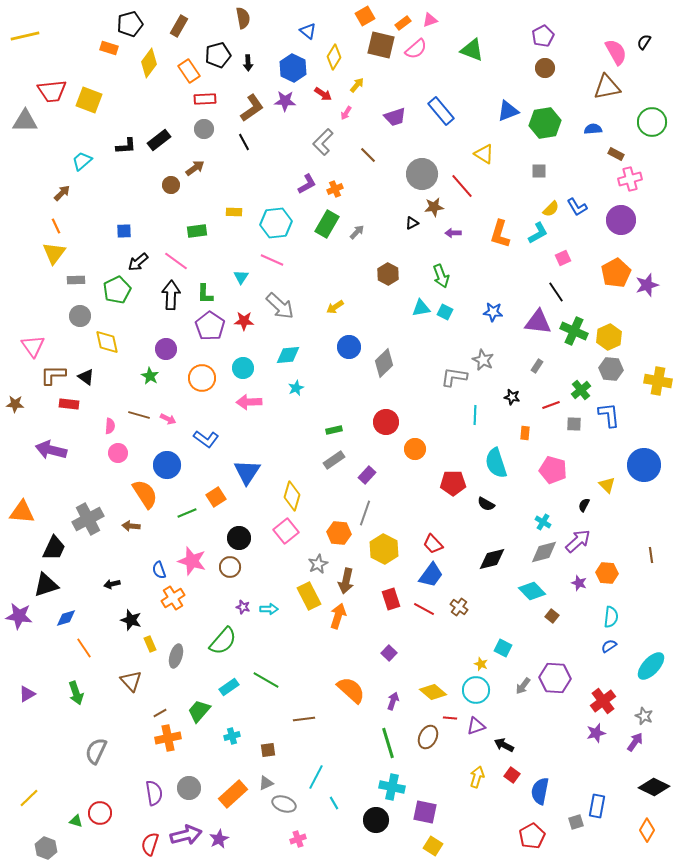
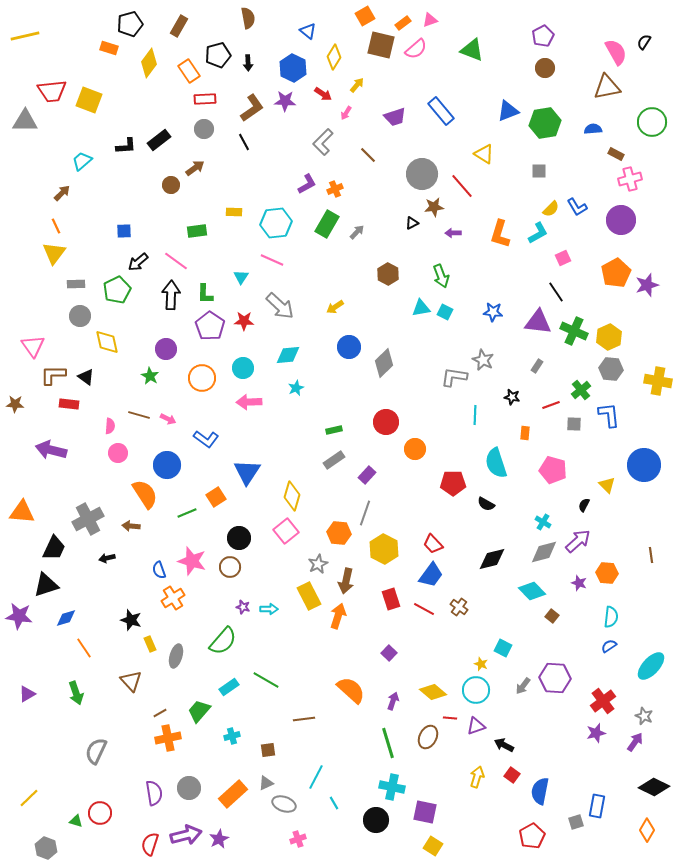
brown semicircle at (243, 18): moved 5 px right
gray rectangle at (76, 280): moved 4 px down
black arrow at (112, 584): moved 5 px left, 26 px up
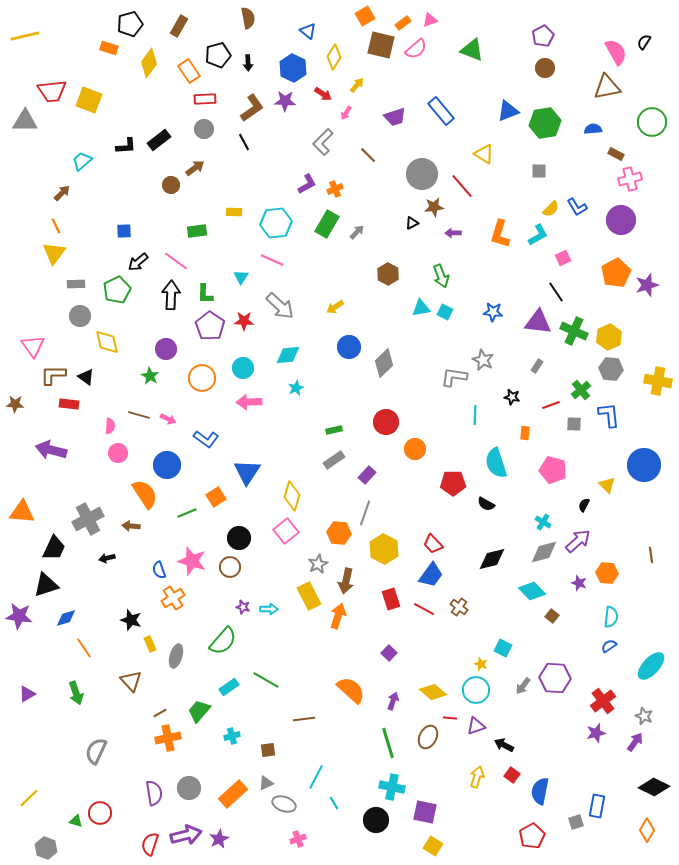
cyan L-shape at (538, 233): moved 2 px down
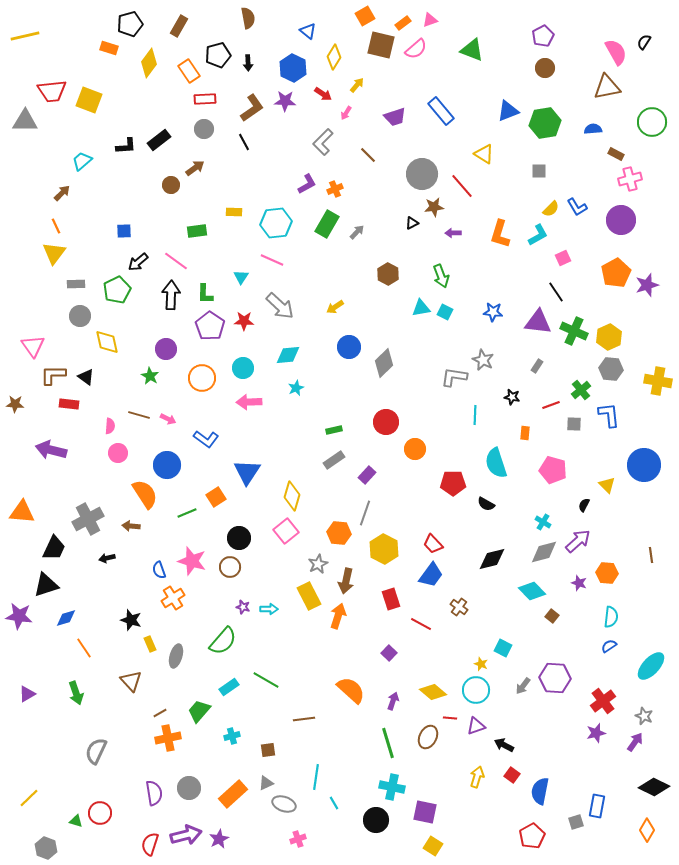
red line at (424, 609): moved 3 px left, 15 px down
cyan line at (316, 777): rotated 20 degrees counterclockwise
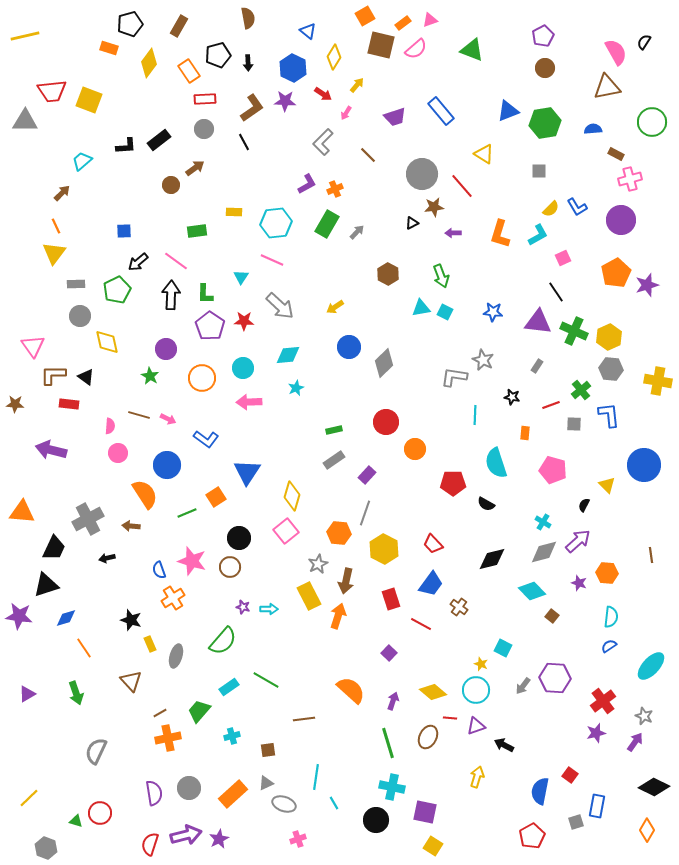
blue trapezoid at (431, 575): moved 9 px down
red square at (512, 775): moved 58 px right
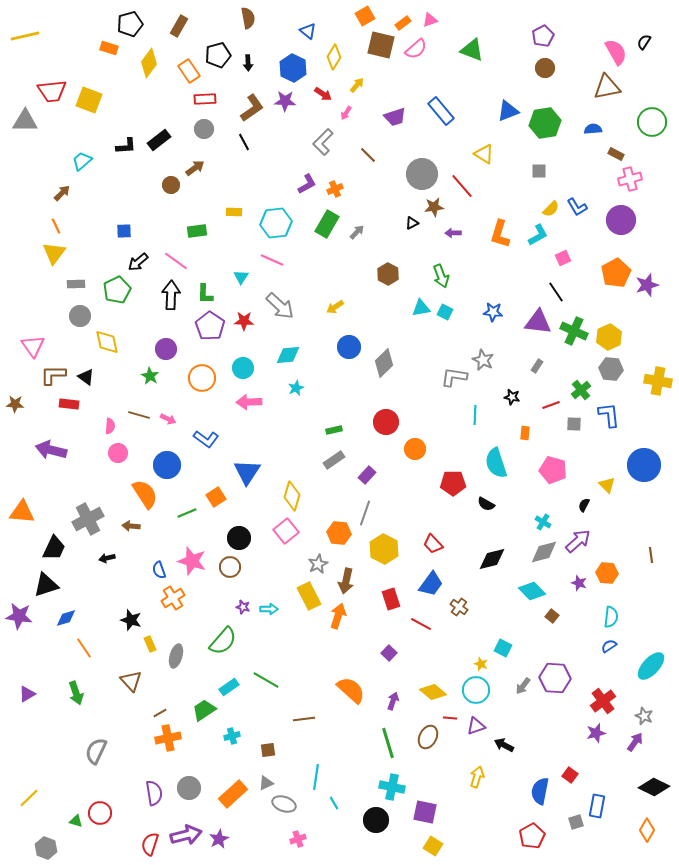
green trapezoid at (199, 711): moved 5 px right, 1 px up; rotated 15 degrees clockwise
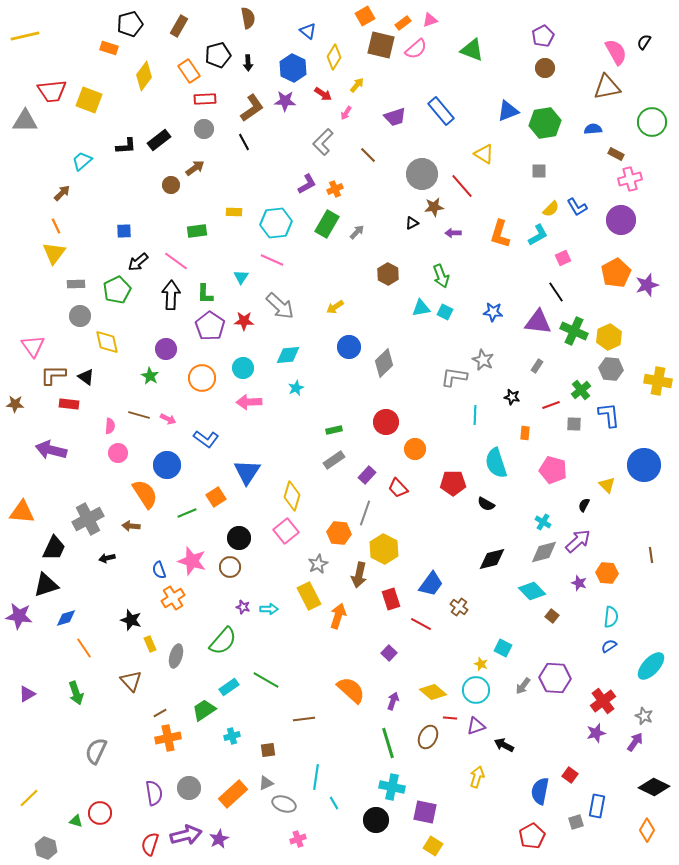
yellow diamond at (149, 63): moved 5 px left, 13 px down
red trapezoid at (433, 544): moved 35 px left, 56 px up
brown arrow at (346, 581): moved 13 px right, 6 px up
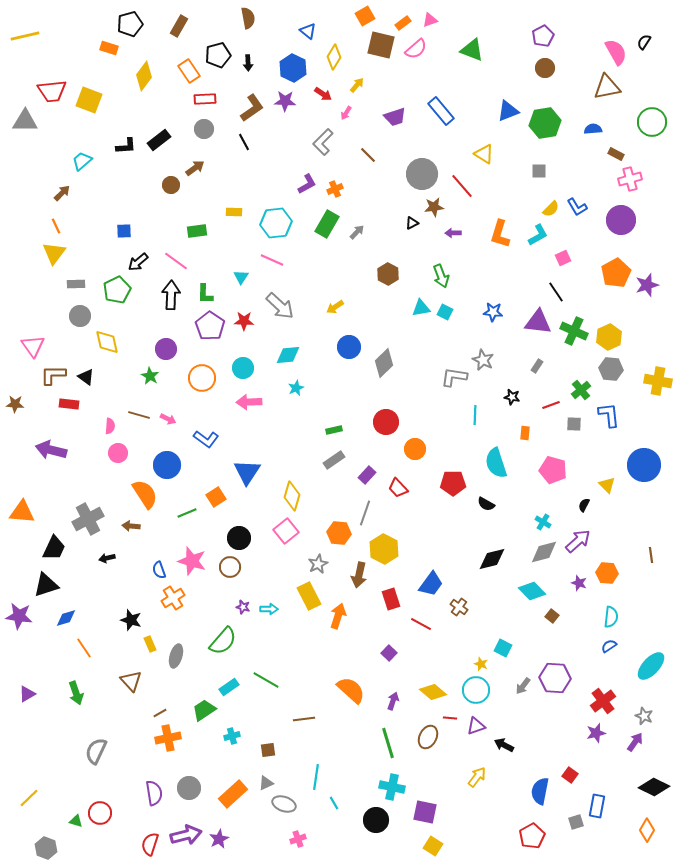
yellow arrow at (477, 777): rotated 20 degrees clockwise
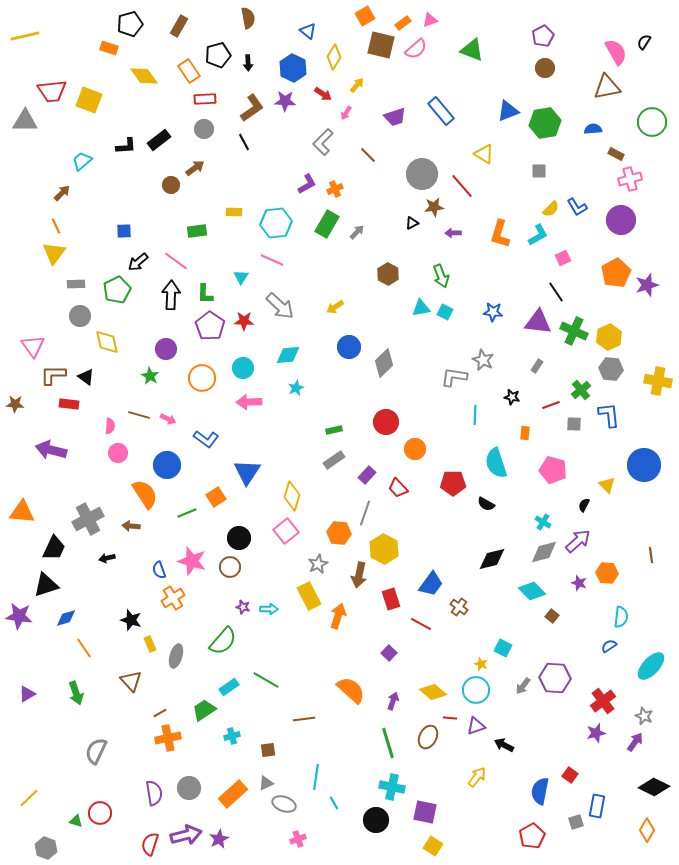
yellow diamond at (144, 76): rotated 72 degrees counterclockwise
cyan semicircle at (611, 617): moved 10 px right
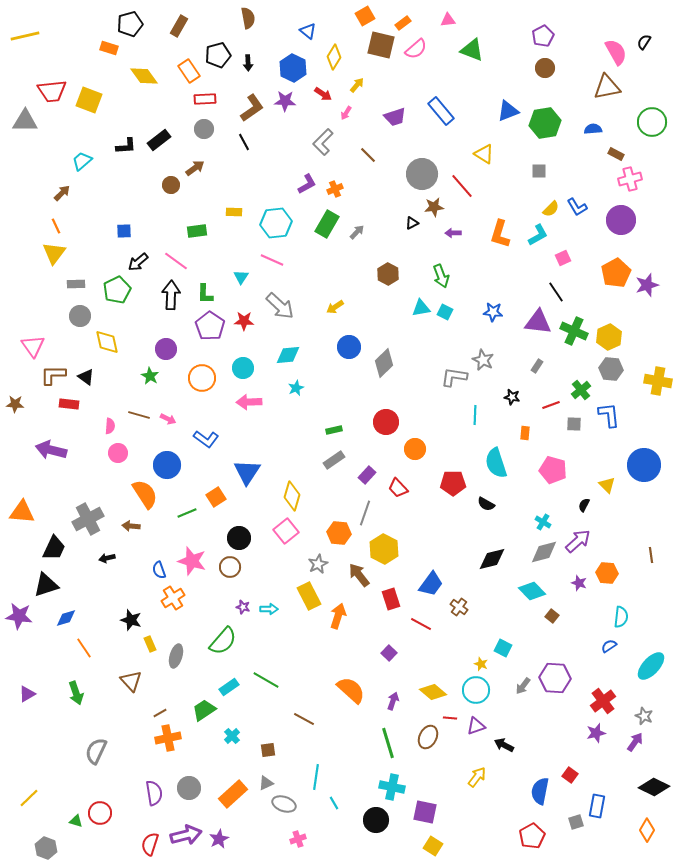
pink triangle at (430, 20): moved 18 px right; rotated 14 degrees clockwise
brown arrow at (359, 575): rotated 130 degrees clockwise
brown line at (304, 719): rotated 35 degrees clockwise
cyan cross at (232, 736): rotated 28 degrees counterclockwise
